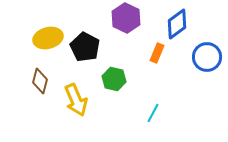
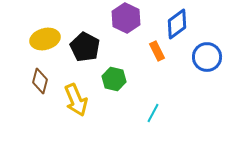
yellow ellipse: moved 3 px left, 1 px down
orange rectangle: moved 2 px up; rotated 48 degrees counterclockwise
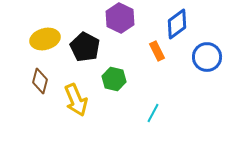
purple hexagon: moved 6 px left
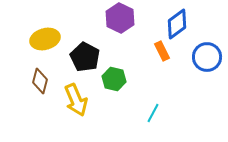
black pentagon: moved 10 px down
orange rectangle: moved 5 px right
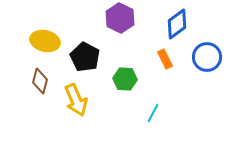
yellow ellipse: moved 2 px down; rotated 28 degrees clockwise
orange rectangle: moved 3 px right, 8 px down
green hexagon: moved 11 px right; rotated 10 degrees counterclockwise
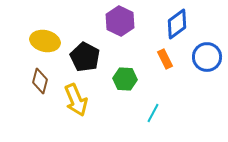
purple hexagon: moved 3 px down
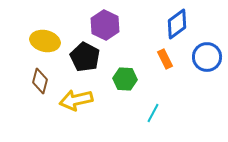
purple hexagon: moved 15 px left, 4 px down
yellow arrow: rotated 100 degrees clockwise
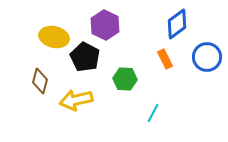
yellow ellipse: moved 9 px right, 4 px up
